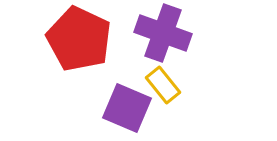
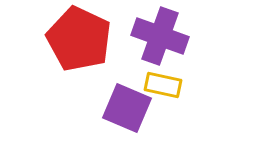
purple cross: moved 3 px left, 3 px down
yellow rectangle: rotated 39 degrees counterclockwise
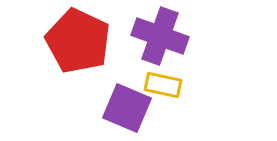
red pentagon: moved 1 px left, 2 px down
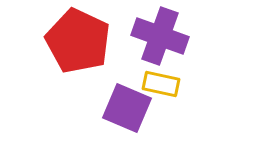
yellow rectangle: moved 2 px left, 1 px up
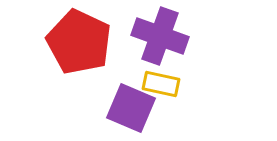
red pentagon: moved 1 px right, 1 px down
purple square: moved 4 px right
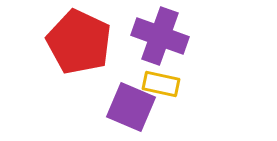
purple square: moved 1 px up
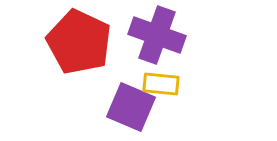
purple cross: moved 3 px left, 1 px up
yellow rectangle: rotated 6 degrees counterclockwise
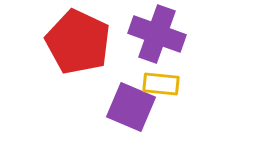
purple cross: moved 1 px up
red pentagon: moved 1 px left
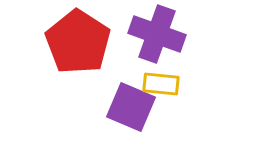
red pentagon: rotated 8 degrees clockwise
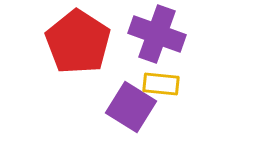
purple square: rotated 9 degrees clockwise
